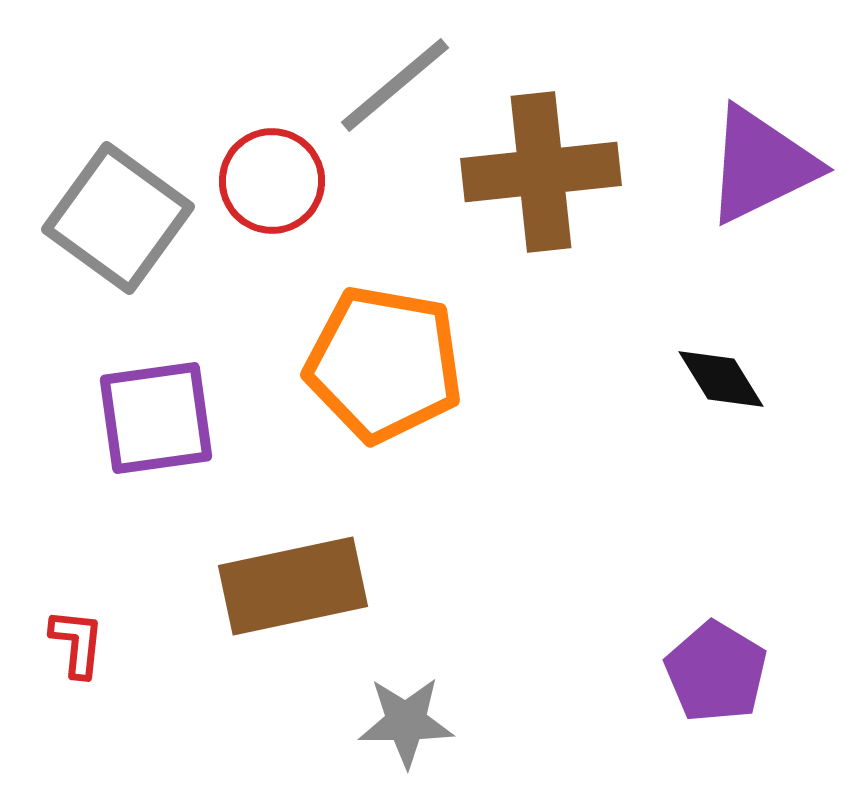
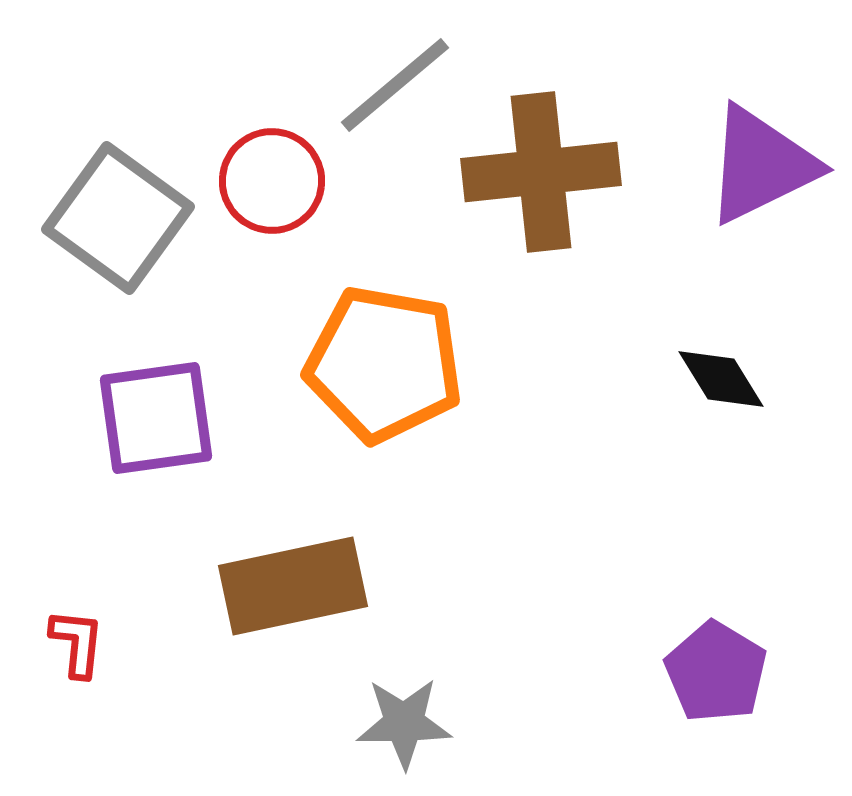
gray star: moved 2 px left, 1 px down
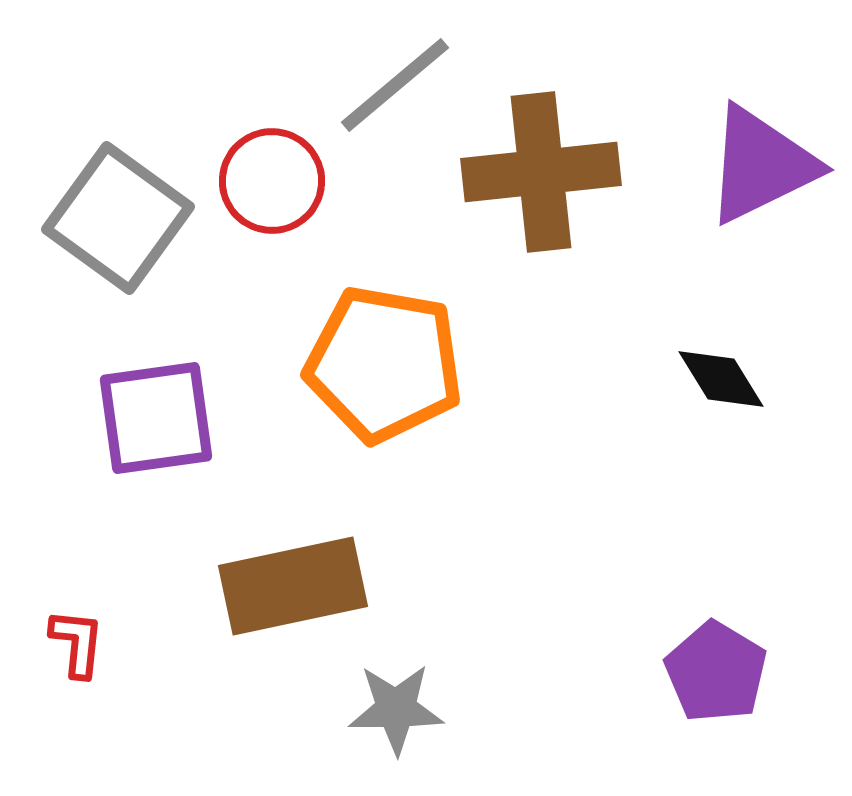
gray star: moved 8 px left, 14 px up
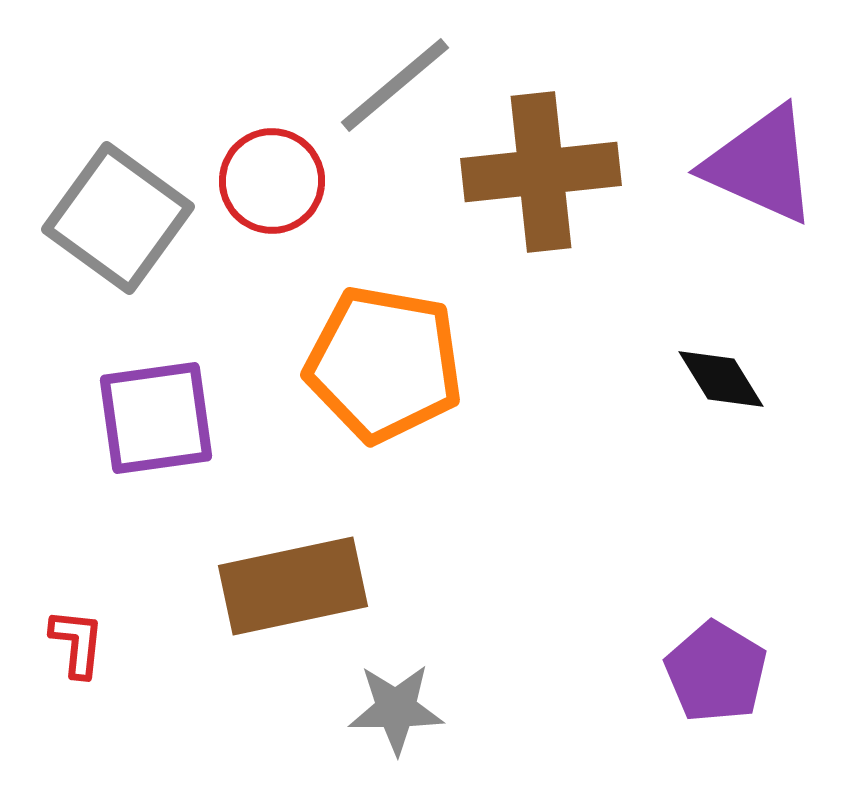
purple triangle: rotated 50 degrees clockwise
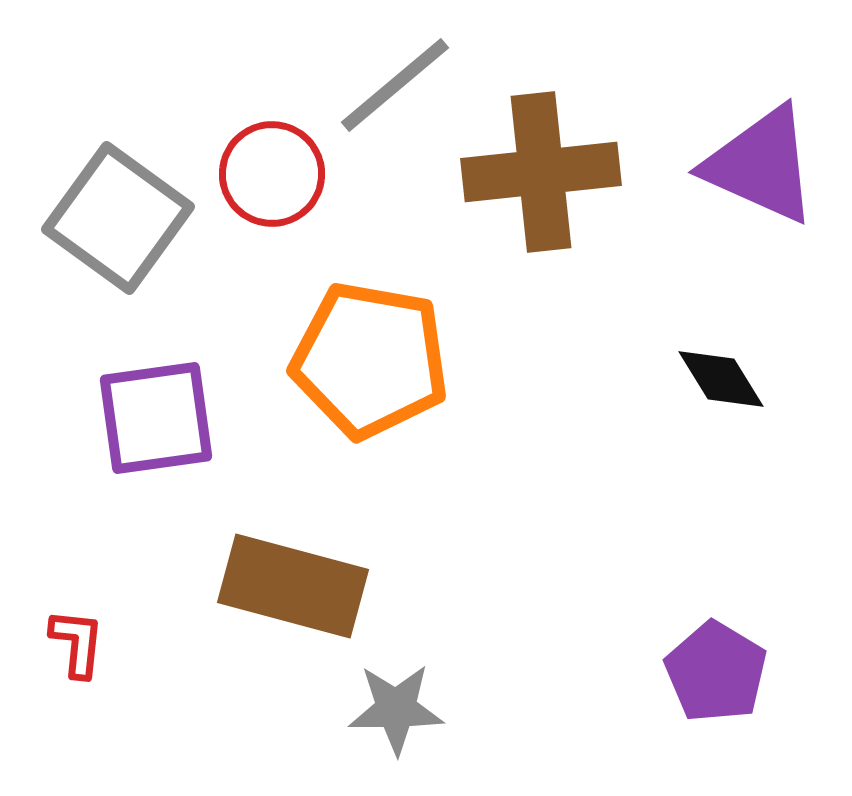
red circle: moved 7 px up
orange pentagon: moved 14 px left, 4 px up
brown rectangle: rotated 27 degrees clockwise
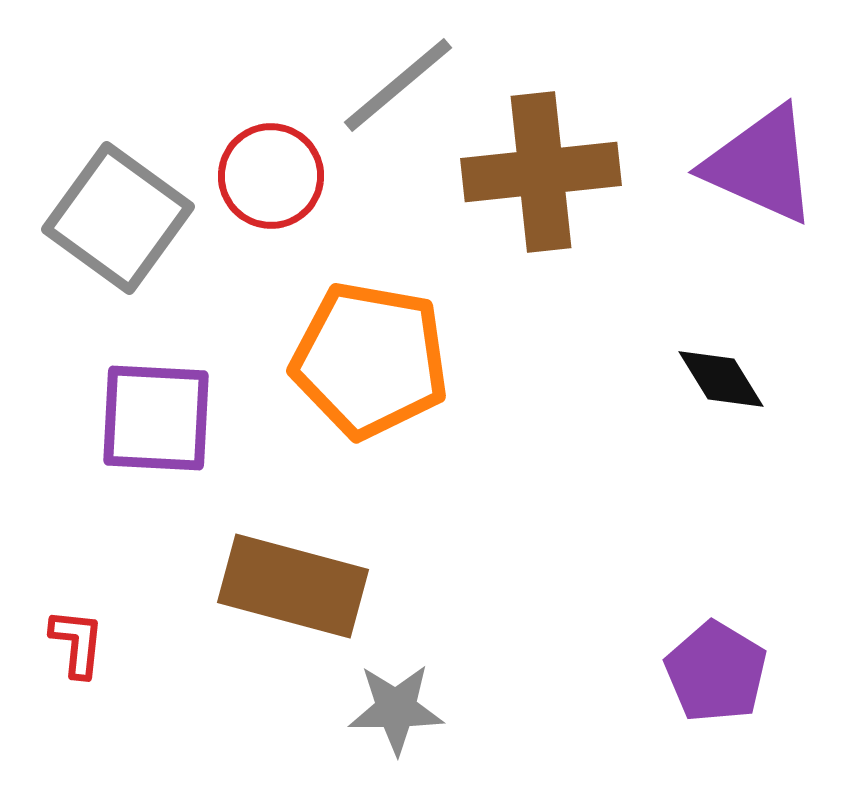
gray line: moved 3 px right
red circle: moved 1 px left, 2 px down
purple square: rotated 11 degrees clockwise
